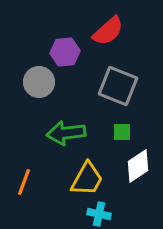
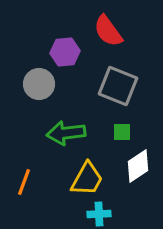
red semicircle: rotated 96 degrees clockwise
gray circle: moved 2 px down
cyan cross: rotated 15 degrees counterclockwise
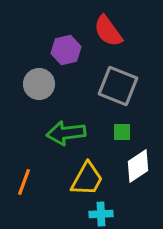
purple hexagon: moved 1 px right, 2 px up; rotated 8 degrees counterclockwise
cyan cross: moved 2 px right
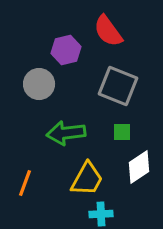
white diamond: moved 1 px right, 1 px down
orange line: moved 1 px right, 1 px down
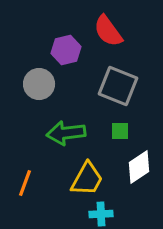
green square: moved 2 px left, 1 px up
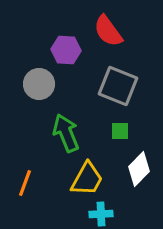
purple hexagon: rotated 16 degrees clockwise
green arrow: rotated 75 degrees clockwise
white diamond: moved 2 px down; rotated 12 degrees counterclockwise
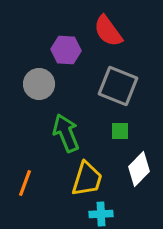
yellow trapezoid: rotated 12 degrees counterclockwise
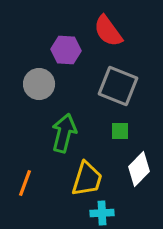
green arrow: moved 2 px left; rotated 36 degrees clockwise
cyan cross: moved 1 px right, 1 px up
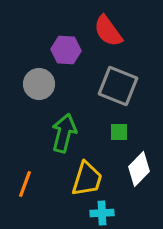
green square: moved 1 px left, 1 px down
orange line: moved 1 px down
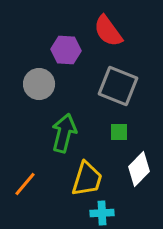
orange line: rotated 20 degrees clockwise
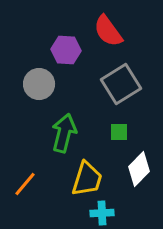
gray square: moved 3 px right, 2 px up; rotated 36 degrees clockwise
